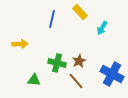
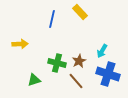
cyan arrow: moved 23 px down
blue cross: moved 4 px left; rotated 10 degrees counterclockwise
green triangle: rotated 24 degrees counterclockwise
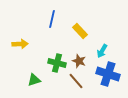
yellow rectangle: moved 19 px down
brown star: rotated 24 degrees counterclockwise
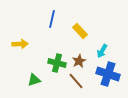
brown star: rotated 24 degrees clockwise
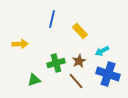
cyan arrow: rotated 32 degrees clockwise
green cross: moved 1 px left; rotated 30 degrees counterclockwise
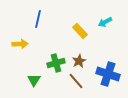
blue line: moved 14 px left
cyan arrow: moved 3 px right, 29 px up
green triangle: rotated 40 degrees counterclockwise
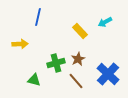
blue line: moved 2 px up
brown star: moved 1 px left, 2 px up
blue cross: rotated 25 degrees clockwise
green triangle: rotated 48 degrees counterclockwise
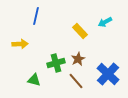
blue line: moved 2 px left, 1 px up
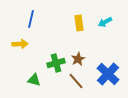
blue line: moved 5 px left, 3 px down
yellow rectangle: moved 1 px left, 8 px up; rotated 35 degrees clockwise
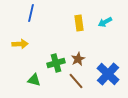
blue line: moved 6 px up
